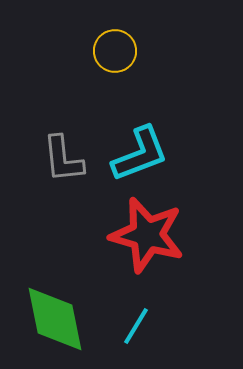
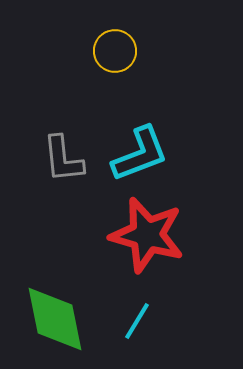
cyan line: moved 1 px right, 5 px up
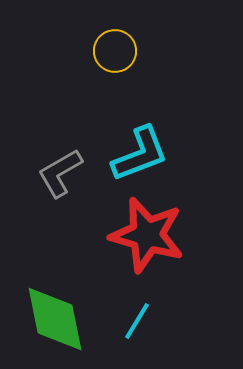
gray L-shape: moved 3 px left, 14 px down; rotated 66 degrees clockwise
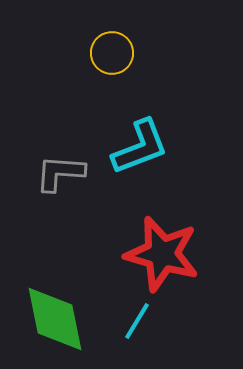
yellow circle: moved 3 px left, 2 px down
cyan L-shape: moved 7 px up
gray L-shape: rotated 34 degrees clockwise
red star: moved 15 px right, 19 px down
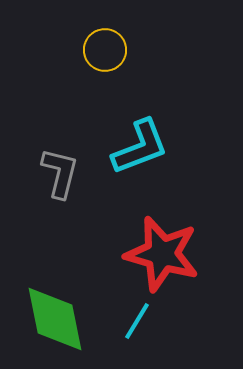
yellow circle: moved 7 px left, 3 px up
gray L-shape: rotated 100 degrees clockwise
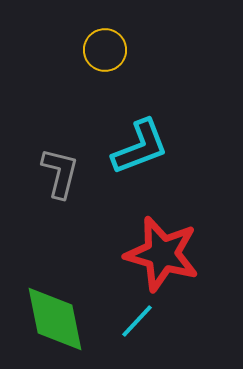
cyan line: rotated 12 degrees clockwise
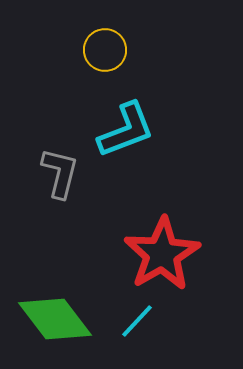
cyan L-shape: moved 14 px left, 17 px up
red star: rotated 26 degrees clockwise
green diamond: rotated 26 degrees counterclockwise
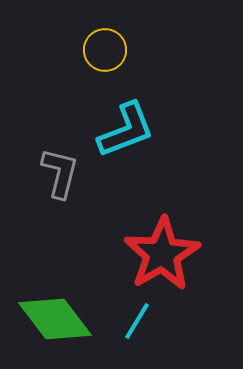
cyan line: rotated 12 degrees counterclockwise
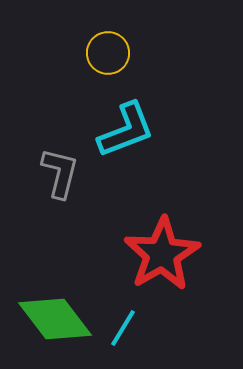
yellow circle: moved 3 px right, 3 px down
cyan line: moved 14 px left, 7 px down
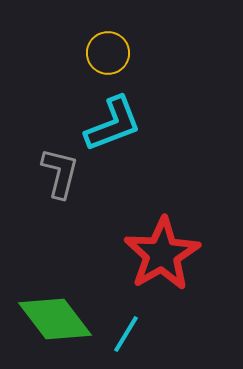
cyan L-shape: moved 13 px left, 6 px up
cyan line: moved 3 px right, 6 px down
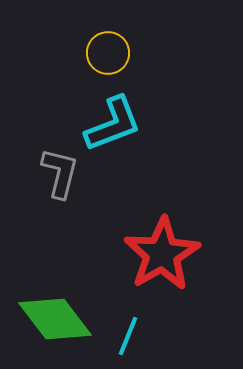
cyan line: moved 2 px right, 2 px down; rotated 9 degrees counterclockwise
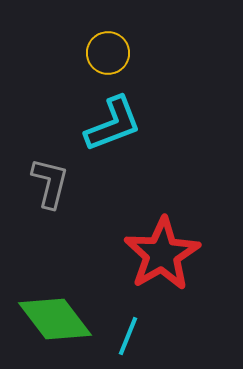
gray L-shape: moved 10 px left, 10 px down
